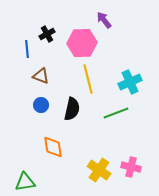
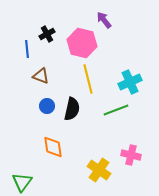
pink hexagon: rotated 16 degrees clockwise
blue circle: moved 6 px right, 1 px down
green line: moved 3 px up
pink cross: moved 12 px up
green triangle: moved 3 px left; rotated 45 degrees counterclockwise
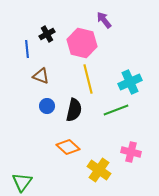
black semicircle: moved 2 px right, 1 px down
orange diamond: moved 15 px right; rotated 40 degrees counterclockwise
pink cross: moved 3 px up
